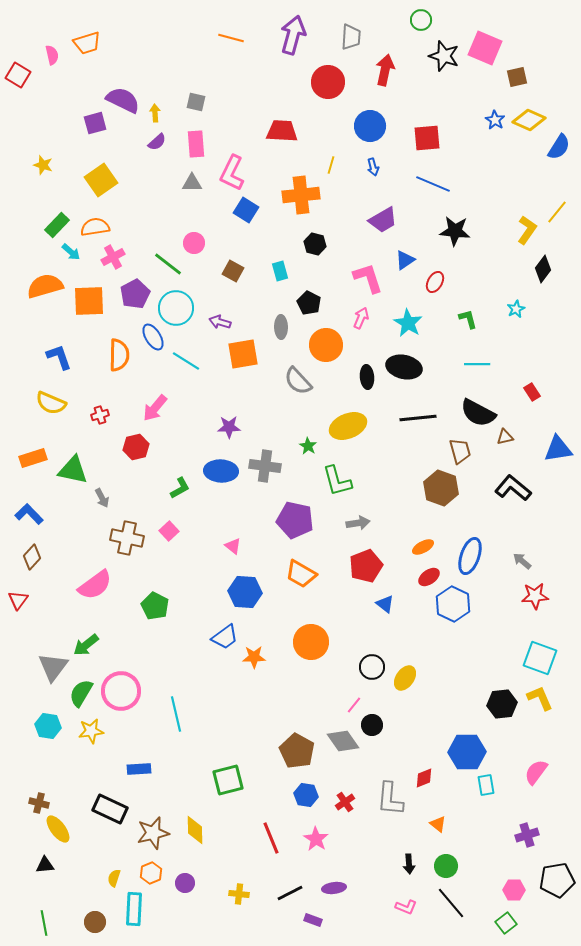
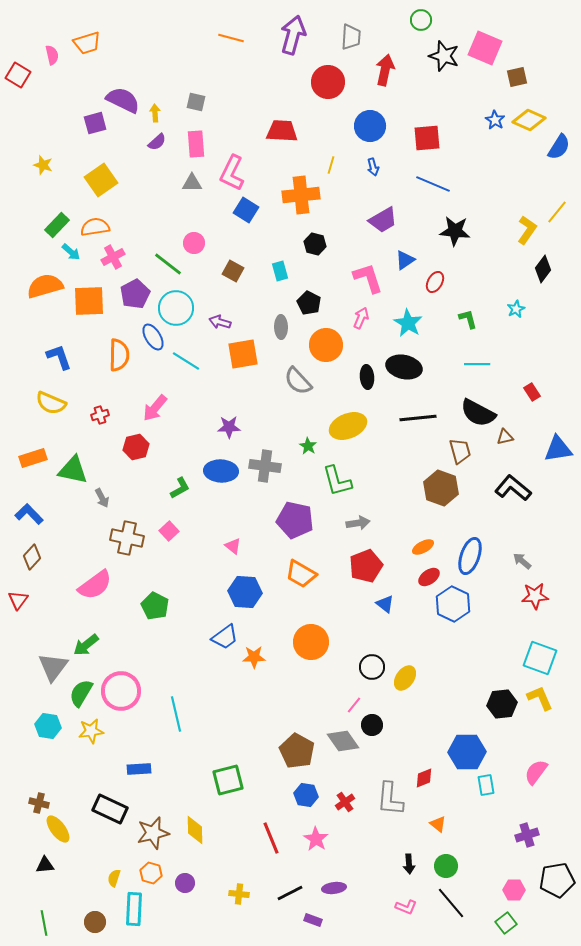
orange hexagon at (151, 873): rotated 20 degrees counterclockwise
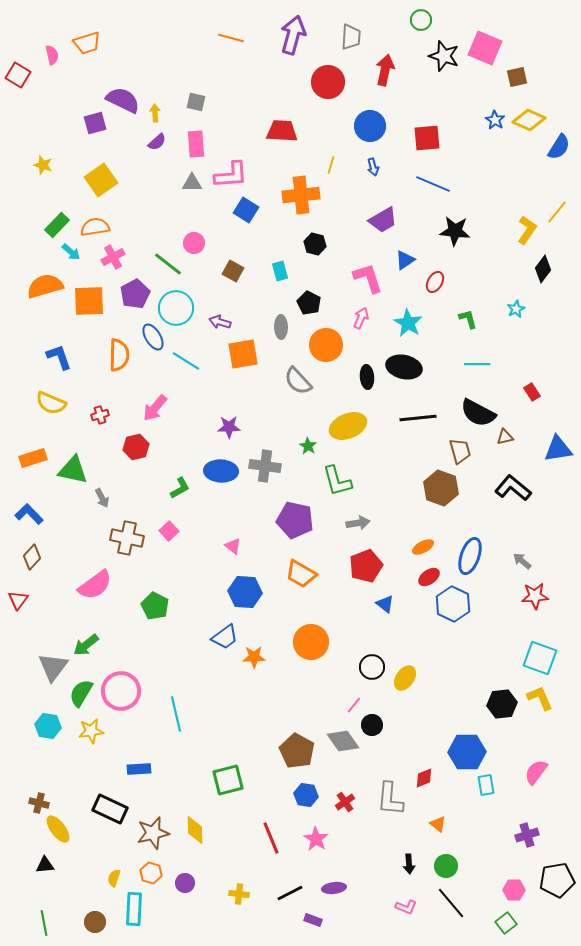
pink L-shape at (232, 173): moved 1 px left, 2 px down; rotated 120 degrees counterclockwise
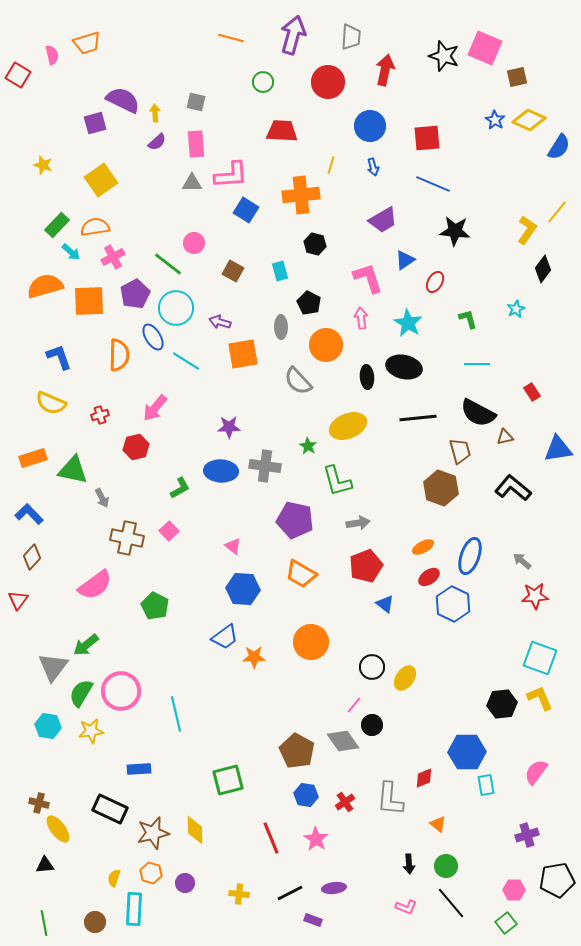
green circle at (421, 20): moved 158 px left, 62 px down
pink arrow at (361, 318): rotated 30 degrees counterclockwise
blue hexagon at (245, 592): moved 2 px left, 3 px up
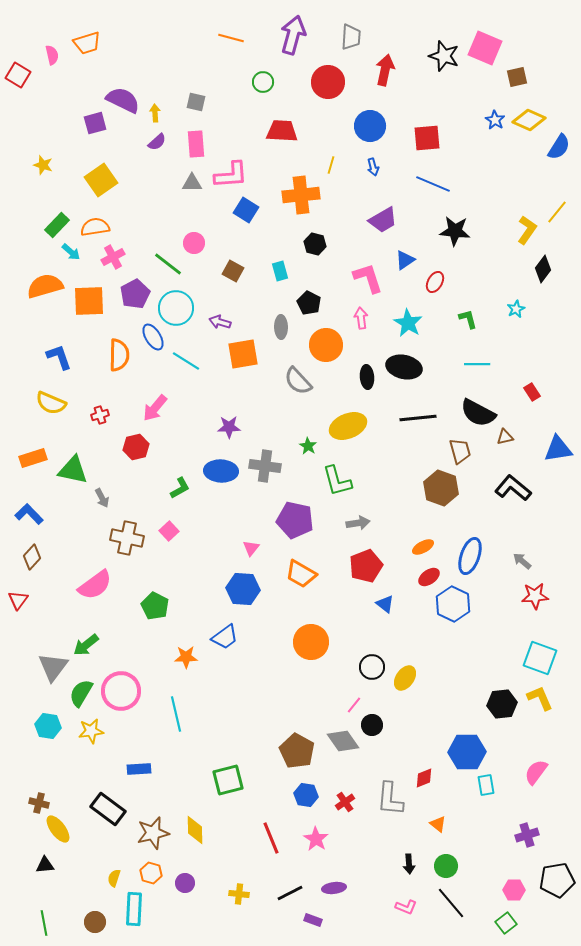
pink triangle at (233, 546): moved 18 px right, 2 px down; rotated 30 degrees clockwise
orange star at (254, 657): moved 68 px left
black rectangle at (110, 809): moved 2 px left; rotated 12 degrees clockwise
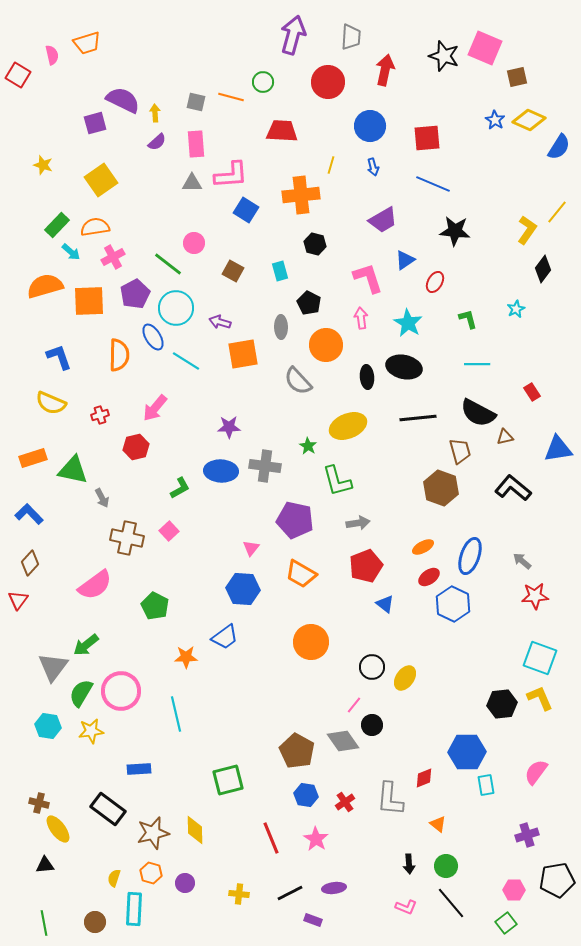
orange line at (231, 38): moved 59 px down
brown diamond at (32, 557): moved 2 px left, 6 px down
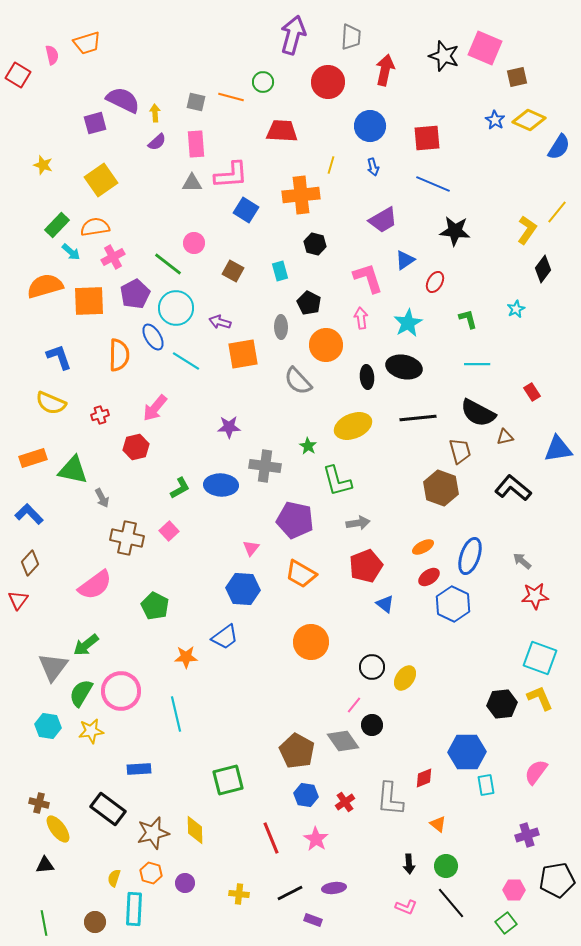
cyan star at (408, 323): rotated 12 degrees clockwise
yellow ellipse at (348, 426): moved 5 px right
blue ellipse at (221, 471): moved 14 px down
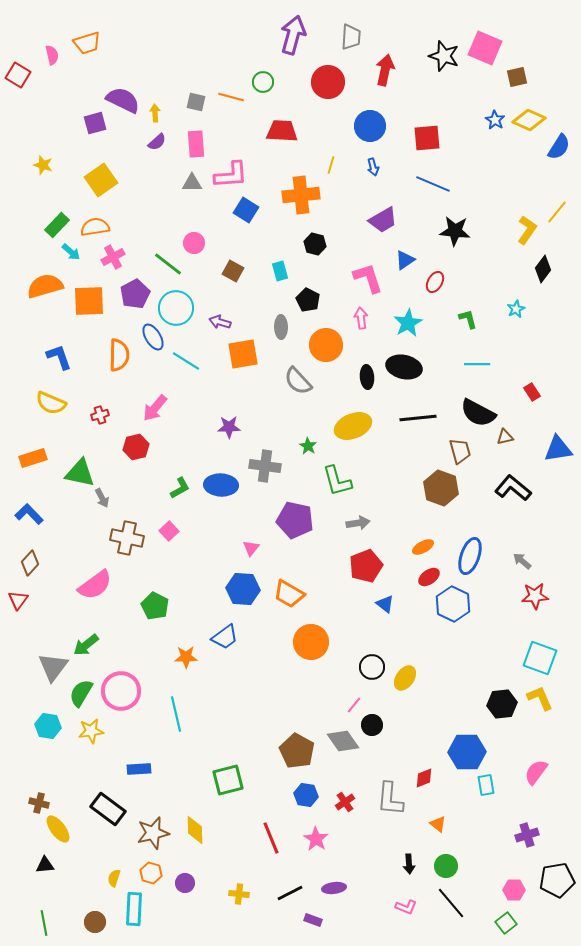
black pentagon at (309, 303): moved 1 px left, 3 px up
green triangle at (73, 470): moved 7 px right, 3 px down
orange trapezoid at (301, 574): moved 12 px left, 20 px down
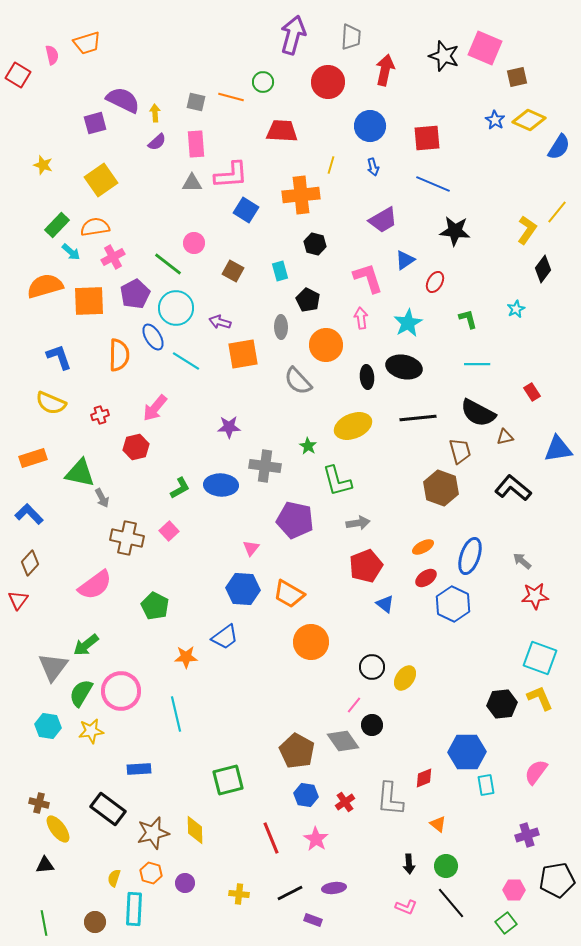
red ellipse at (429, 577): moved 3 px left, 1 px down
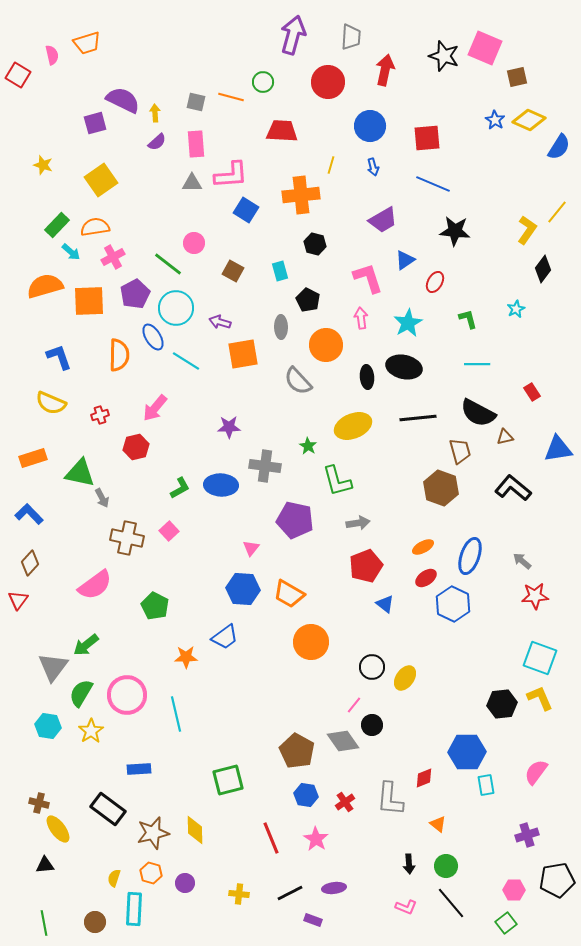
pink circle at (121, 691): moved 6 px right, 4 px down
yellow star at (91, 731): rotated 25 degrees counterclockwise
